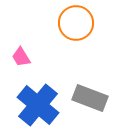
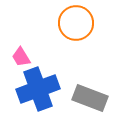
blue cross: moved 16 px up; rotated 30 degrees clockwise
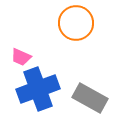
pink trapezoid: rotated 35 degrees counterclockwise
gray rectangle: rotated 8 degrees clockwise
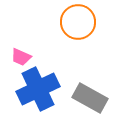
orange circle: moved 2 px right, 1 px up
blue cross: rotated 6 degrees counterclockwise
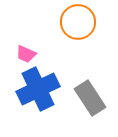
pink trapezoid: moved 5 px right, 3 px up
gray rectangle: rotated 28 degrees clockwise
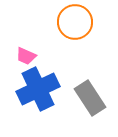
orange circle: moved 3 px left
pink trapezoid: moved 2 px down
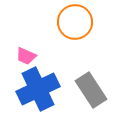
gray rectangle: moved 1 px right, 8 px up
